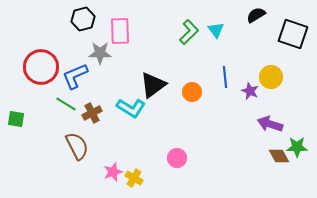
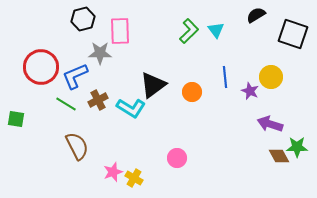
green L-shape: moved 1 px up
brown cross: moved 6 px right, 13 px up
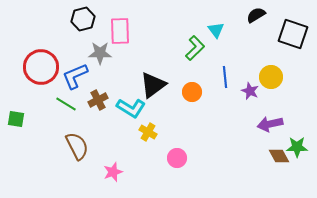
green L-shape: moved 6 px right, 17 px down
purple arrow: rotated 30 degrees counterclockwise
yellow cross: moved 14 px right, 46 px up
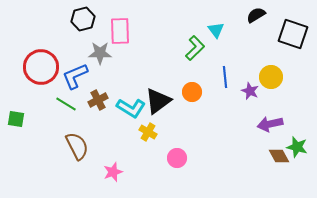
black triangle: moved 5 px right, 16 px down
green star: rotated 15 degrees clockwise
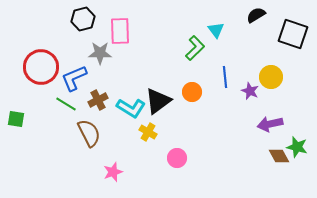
blue L-shape: moved 1 px left, 2 px down
brown semicircle: moved 12 px right, 13 px up
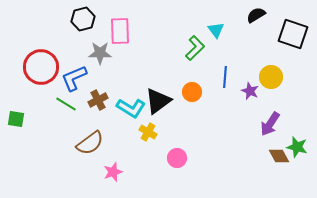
blue line: rotated 10 degrees clockwise
purple arrow: rotated 45 degrees counterclockwise
brown semicircle: moved 1 px right, 10 px down; rotated 80 degrees clockwise
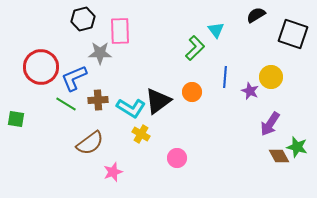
brown cross: rotated 24 degrees clockwise
yellow cross: moved 7 px left, 2 px down
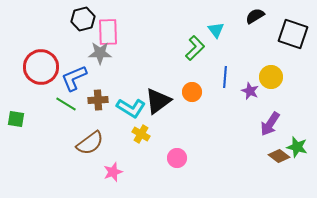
black semicircle: moved 1 px left, 1 px down
pink rectangle: moved 12 px left, 1 px down
brown diamond: rotated 25 degrees counterclockwise
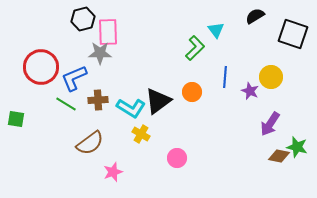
brown diamond: rotated 25 degrees counterclockwise
